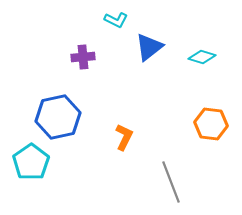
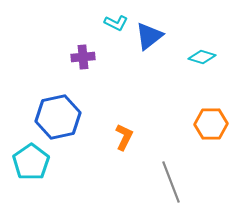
cyan L-shape: moved 3 px down
blue triangle: moved 11 px up
orange hexagon: rotated 8 degrees counterclockwise
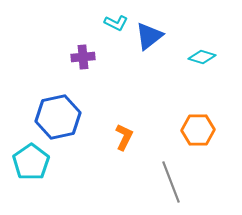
orange hexagon: moved 13 px left, 6 px down
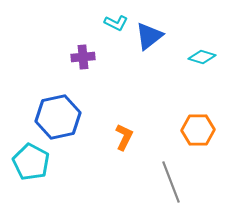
cyan pentagon: rotated 9 degrees counterclockwise
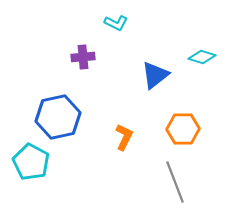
blue triangle: moved 6 px right, 39 px down
orange hexagon: moved 15 px left, 1 px up
gray line: moved 4 px right
